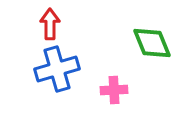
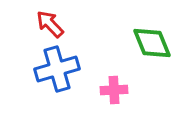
red arrow: rotated 44 degrees counterclockwise
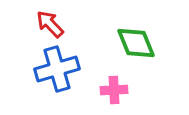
green diamond: moved 16 px left
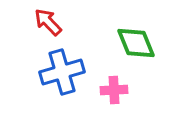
red arrow: moved 2 px left, 2 px up
blue cross: moved 5 px right, 3 px down
